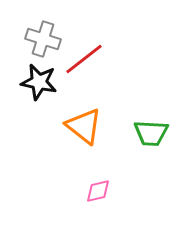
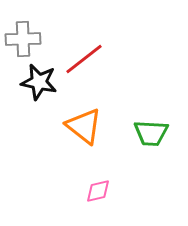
gray cross: moved 20 px left; rotated 20 degrees counterclockwise
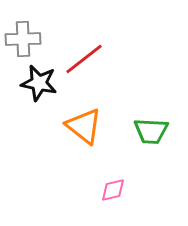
black star: moved 1 px down
green trapezoid: moved 2 px up
pink diamond: moved 15 px right, 1 px up
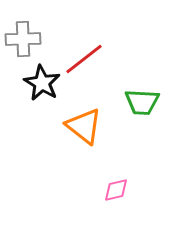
black star: moved 3 px right; rotated 18 degrees clockwise
green trapezoid: moved 9 px left, 29 px up
pink diamond: moved 3 px right
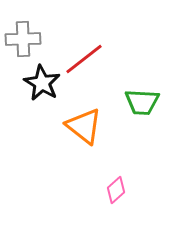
pink diamond: rotated 28 degrees counterclockwise
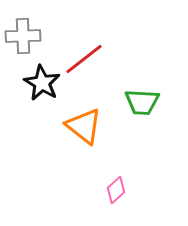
gray cross: moved 3 px up
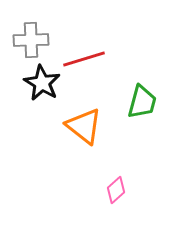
gray cross: moved 8 px right, 4 px down
red line: rotated 21 degrees clockwise
green trapezoid: rotated 78 degrees counterclockwise
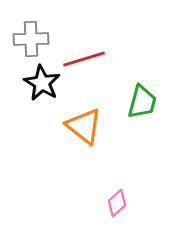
gray cross: moved 1 px up
pink diamond: moved 1 px right, 13 px down
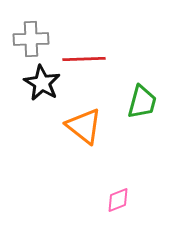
red line: rotated 15 degrees clockwise
pink diamond: moved 1 px right, 3 px up; rotated 20 degrees clockwise
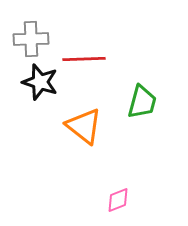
black star: moved 2 px left, 1 px up; rotated 12 degrees counterclockwise
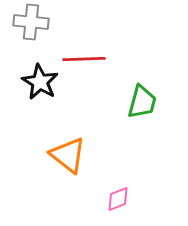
gray cross: moved 17 px up; rotated 8 degrees clockwise
black star: rotated 12 degrees clockwise
orange triangle: moved 16 px left, 29 px down
pink diamond: moved 1 px up
